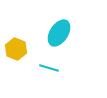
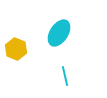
cyan line: moved 16 px right, 8 px down; rotated 60 degrees clockwise
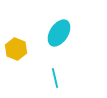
cyan line: moved 10 px left, 2 px down
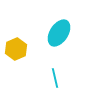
yellow hexagon: rotated 15 degrees clockwise
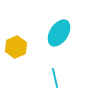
yellow hexagon: moved 2 px up
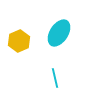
yellow hexagon: moved 3 px right, 6 px up
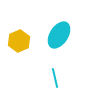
cyan ellipse: moved 2 px down
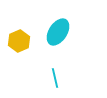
cyan ellipse: moved 1 px left, 3 px up
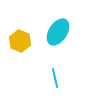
yellow hexagon: moved 1 px right; rotated 15 degrees counterclockwise
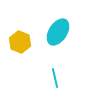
yellow hexagon: moved 1 px down
